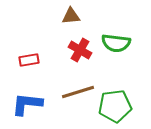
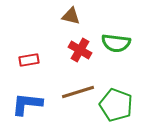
brown triangle: rotated 18 degrees clockwise
green pentagon: moved 1 px right, 1 px up; rotated 28 degrees clockwise
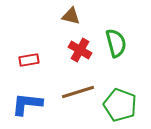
green semicircle: rotated 112 degrees counterclockwise
green pentagon: moved 4 px right
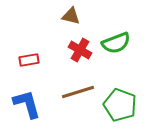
green semicircle: rotated 84 degrees clockwise
blue L-shape: rotated 68 degrees clockwise
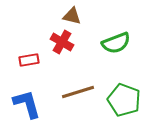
brown triangle: moved 1 px right
red cross: moved 18 px left, 8 px up
green pentagon: moved 4 px right, 5 px up
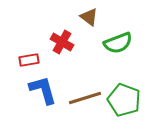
brown triangle: moved 17 px right, 1 px down; rotated 24 degrees clockwise
green semicircle: moved 2 px right
brown line: moved 7 px right, 6 px down
blue L-shape: moved 16 px right, 14 px up
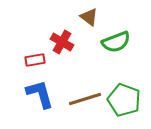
green semicircle: moved 2 px left, 1 px up
red rectangle: moved 6 px right
blue L-shape: moved 3 px left, 4 px down
brown line: moved 1 px down
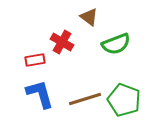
green semicircle: moved 2 px down
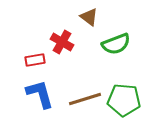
green pentagon: rotated 16 degrees counterclockwise
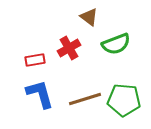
red cross: moved 7 px right, 6 px down; rotated 30 degrees clockwise
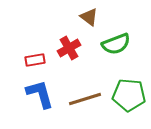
green pentagon: moved 5 px right, 5 px up
